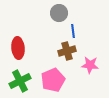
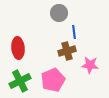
blue line: moved 1 px right, 1 px down
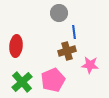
red ellipse: moved 2 px left, 2 px up; rotated 10 degrees clockwise
green cross: moved 2 px right, 1 px down; rotated 15 degrees counterclockwise
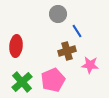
gray circle: moved 1 px left, 1 px down
blue line: moved 3 px right, 1 px up; rotated 24 degrees counterclockwise
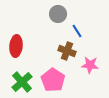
brown cross: rotated 36 degrees clockwise
pink pentagon: rotated 15 degrees counterclockwise
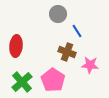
brown cross: moved 1 px down
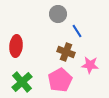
brown cross: moved 1 px left
pink pentagon: moved 7 px right; rotated 10 degrees clockwise
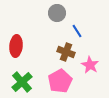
gray circle: moved 1 px left, 1 px up
pink star: rotated 24 degrees clockwise
pink pentagon: moved 1 px down
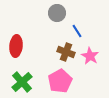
pink star: moved 9 px up
